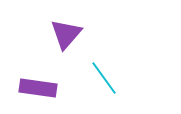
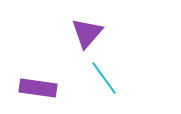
purple triangle: moved 21 px right, 1 px up
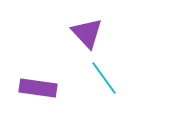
purple triangle: rotated 24 degrees counterclockwise
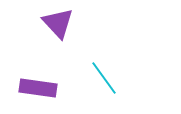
purple triangle: moved 29 px left, 10 px up
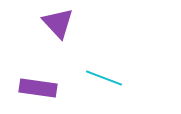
cyan line: rotated 33 degrees counterclockwise
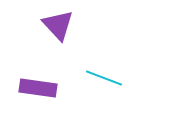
purple triangle: moved 2 px down
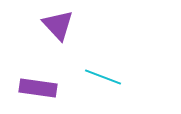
cyan line: moved 1 px left, 1 px up
